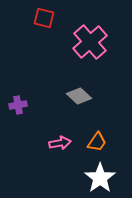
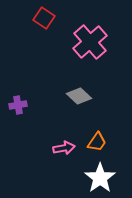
red square: rotated 20 degrees clockwise
pink arrow: moved 4 px right, 5 px down
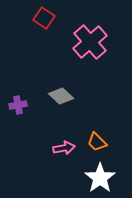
gray diamond: moved 18 px left
orange trapezoid: rotated 100 degrees clockwise
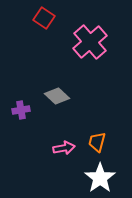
gray diamond: moved 4 px left
purple cross: moved 3 px right, 5 px down
orange trapezoid: rotated 60 degrees clockwise
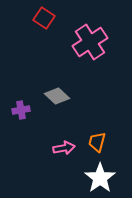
pink cross: rotated 8 degrees clockwise
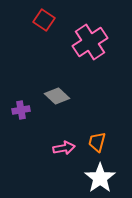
red square: moved 2 px down
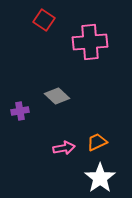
pink cross: rotated 28 degrees clockwise
purple cross: moved 1 px left, 1 px down
orange trapezoid: rotated 50 degrees clockwise
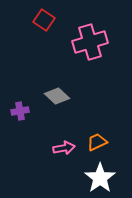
pink cross: rotated 12 degrees counterclockwise
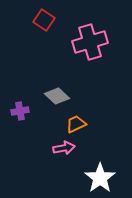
orange trapezoid: moved 21 px left, 18 px up
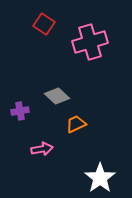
red square: moved 4 px down
pink arrow: moved 22 px left, 1 px down
